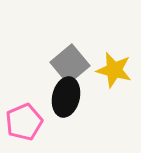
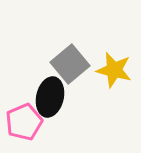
black ellipse: moved 16 px left
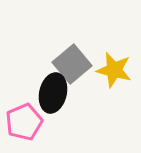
gray square: moved 2 px right
black ellipse: moved 3 px right, 4 px up
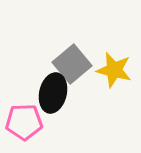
pink pentagon: rotated 21 degrees clockwise
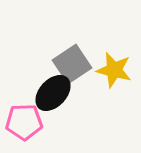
gray square: rotated 6 degrees clockwise
black ellipse: rotated 30 degrees clockwise
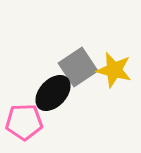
gray square: moved 6 px right, 3 px down
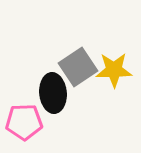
yellow star: rotated 15 degrees counterclockwise
black ellipse: rotated 48 degrees counterclockwise
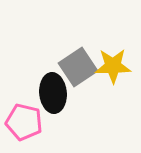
yellow star: moved 1 px left, 4 px up
pink pentagon: rotated 15 degrees clockwise
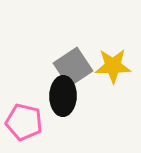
gray square: moved 5 px left
black ellipse: moved 10 px right, 3 px down; rotated 6 degrees clockwise
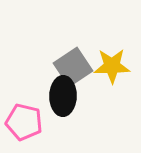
yellow star: moved 1 px left
